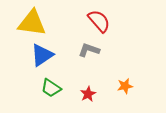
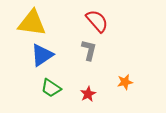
red semicircle: moved 2 px left
gray L-shape: rotated 85 degrees clockwise
orange star: moved 4 px up
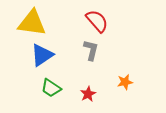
gray L-shape: moved 2 px right
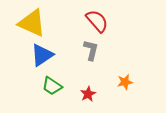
yellow triangle: rotated 16 degrees clockwise
green trapezoid: moved 1 px right, 2 px up
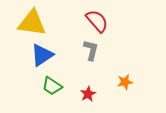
yellow triangle: rotated 16 degrees counterclockwise
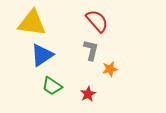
orange star: moved 15 px left, 13 px up
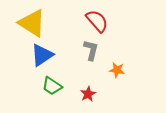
yellow triangle: rotated 24 degrees clockwise
orange star: moved 7 px right, 1 px down; rotated 21 degrees clockwise
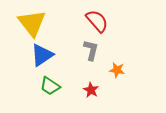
yellow triangle: rotated 20 degrees clockwise
green trapezoid: moved 2 px left
red star: moved 3 px right, 4 px up; rotated 14 degrees counterclockwise
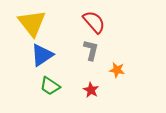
red semicircle: moved 3 px left, 1 px down
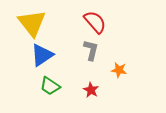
red semicircle: moved 1 px right
orange star: moved 2 px right
